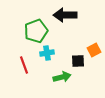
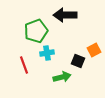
black square: rotated 24 degrees clockwise
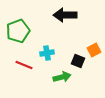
green pentagon: moved 18 px left
red line: rotated 48 degrees counterclockwise
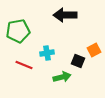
green pentagon: rotated 10 degrees clockwise
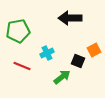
black arrow: moved 5 px right, 3 px down
cyan cross: rotated 16 degrees counterclockwise
red line: moved 2 px left, 1 px down
green arrow: rotated 24 degrees counterclockwise
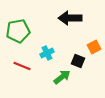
orange square: moved 3 px up
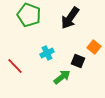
black arrow: rotated 55 degrees counterclockwise
green pentagon: moved 11 px right, 16 px up; rotated 30 degrees clockwise
orange square: rotated 24 degrees counterclockwise
red line: moved 7 px left; rotated 24 degrees clockwise
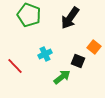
cyan cross: moved 2 px left, 1 px down
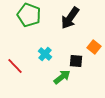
cyan cross: rotated 24 degrees counterclockwise
black square: moved 2 px left; rotated 16 degrees counterclockwise
